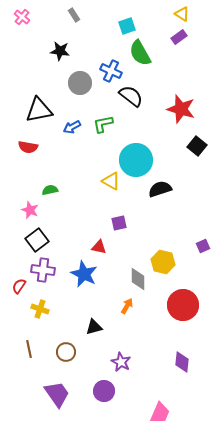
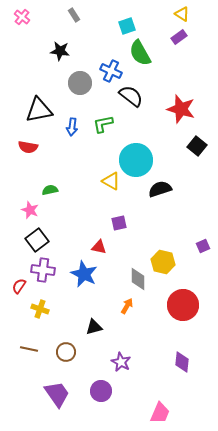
blue arrow at (72, 127): rotated 54 degrees counterclockwise
brown line at (29, 349): rotated 66 degrees counterclockwise
purple circle at (104, 391): moved 3 px left
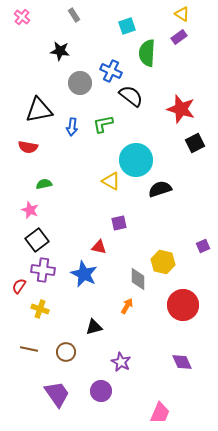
green semicircle at (140, 53): moved 7 px right; rotated 32 degrees clockwise
black square at (197, 146): moved 2 px left, 3 px up; rotated 24 degrees clockwise
green semicircle at (50, 190): moved 6 px left, 6 px up
purple diamond at (182, 362): rotated 30 degrees counterclockwise
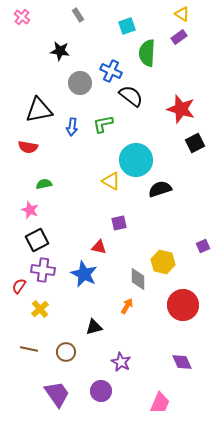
gray rectangle at (74, 15): moved 4 px right
black square at (37, 240): rotated 10 degrees clockwise
yellow cross at (40, 309): rotated 30 degrees clockwise
pink trapezoid at (160, 413): moved 10 px up
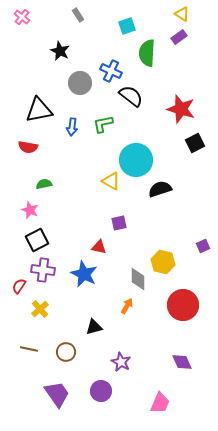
black star at (60, 51): rotated 18 degrees clockwise
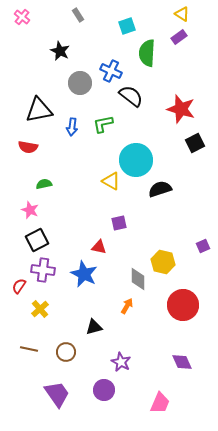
purple circle at (101, 391): moved 3 px right, 1 px up
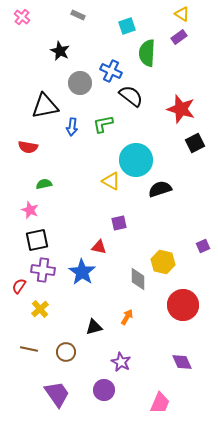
gray rectangle at (78, 15): rotated 32 degrees counterclockwise
black triangle at (39, 110): moved 6 px right, 4 px up
black square at (37, 240): rotated 15 degrees clockwise
blue star at (84, 274): moved 2 px left, 2 px up; rotated 8 degrees clockwise
orange arrow at (127, 306): moved 11 px down
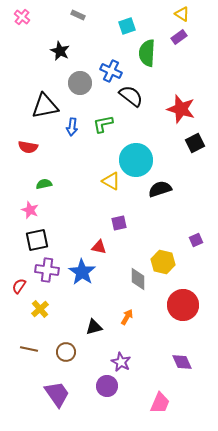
purple square at (203, 246): moved 7 px left, 6 px up
purple cross at (43, 270): moved 4 px right
purple circle at (104, 390): moved 3 px right, 4 px up
